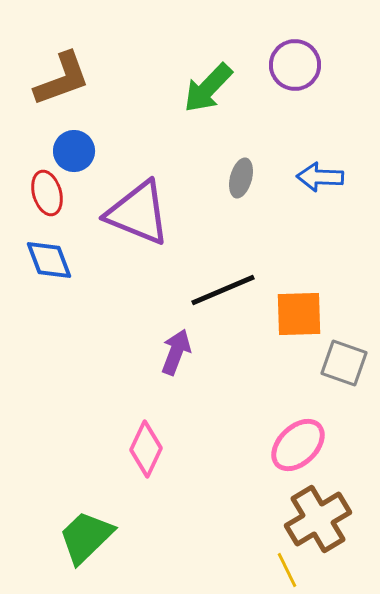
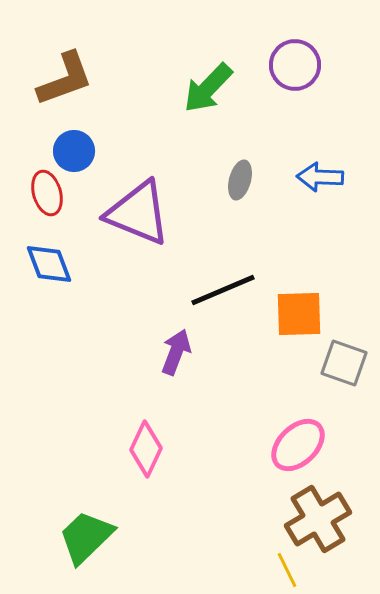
brown L-shape: moved 3 px right
gray ellipse: moved 1 px left, 2 px down
blue diamond: moved 4 px down
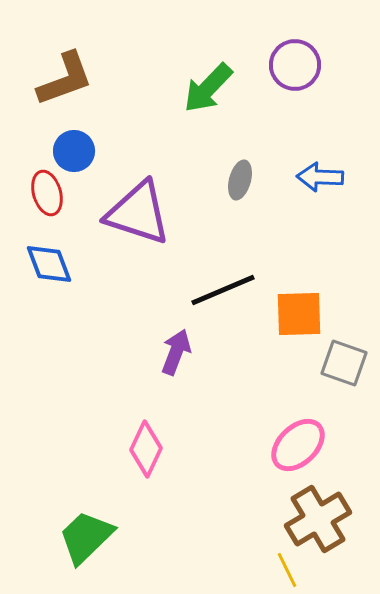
purple triangle: rotated 4 degrees counterclockwise
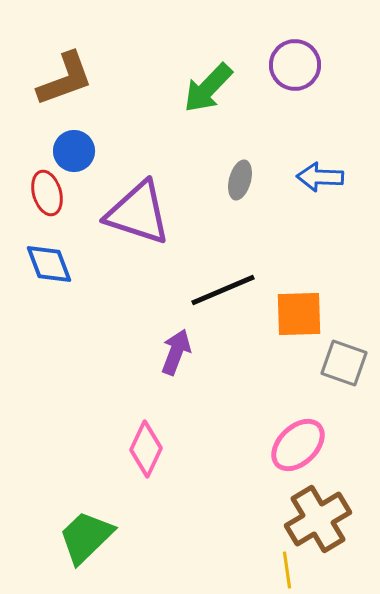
yellow line: rotated 18 degrees clockwise
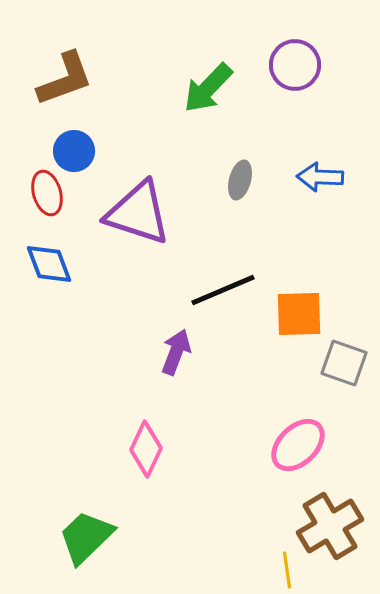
brown cross: moved 12 px right, 7 px down
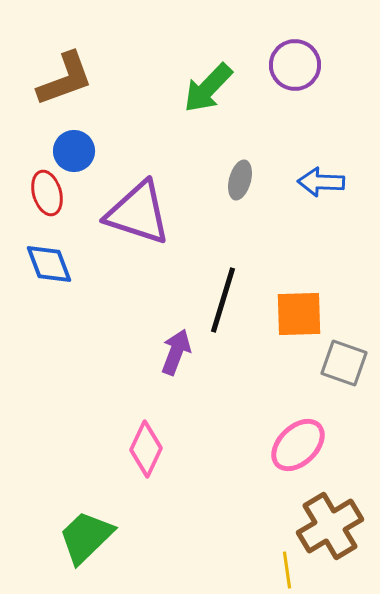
blue arrow: moved 1 px right, 5 px down
black line: moved 10 px down; rotated 50 degrees counterclockwise
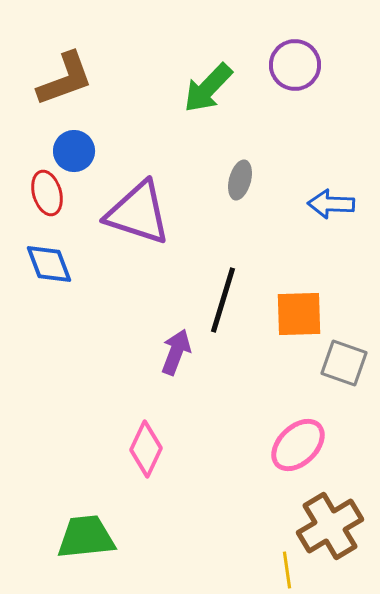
blue arrow: moved 10 px right, 22 px down
green trapezoid: rotated 38 degrees clockwise
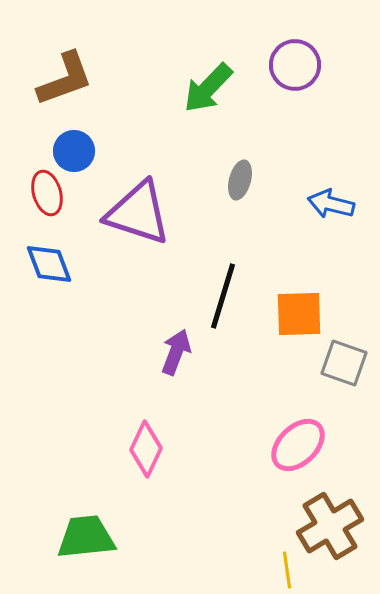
blue arrow: rotated 12 degrees clockwise
black line: moved 4 px up
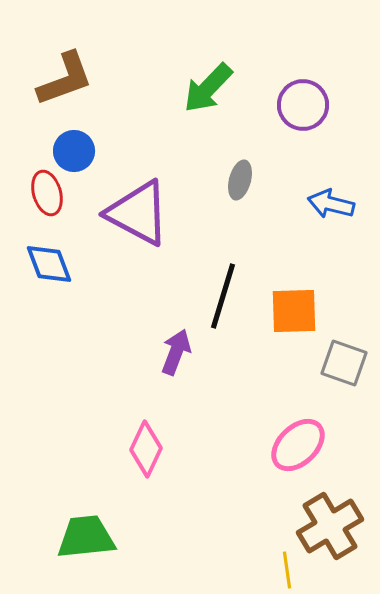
purple circle: moved 8 px right, 40 px down
purple triangle: rotated 10 degrees clockwise
orange square: moved 5 px left, 3 px up
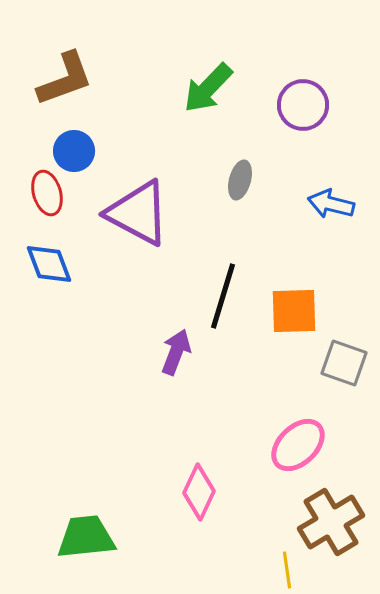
pink diamond: moved 53 px right, 43 px down
brown cross: moved 1 px right, 4 px up
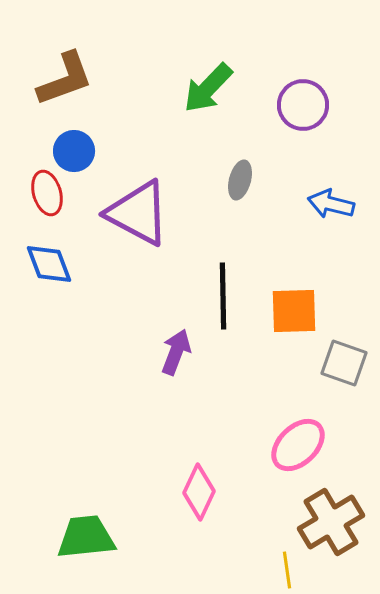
black line: rotated 18 degrees counterclockwise
